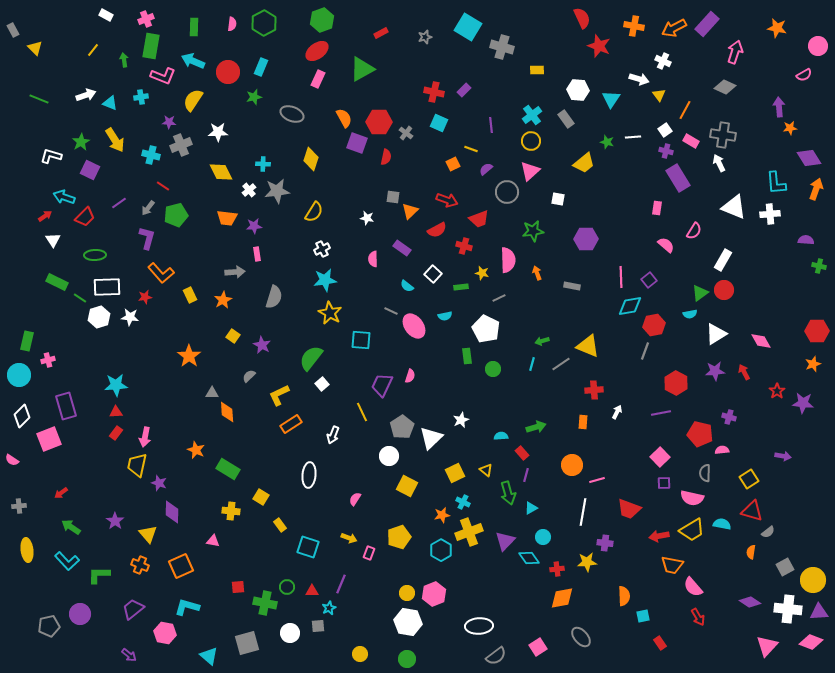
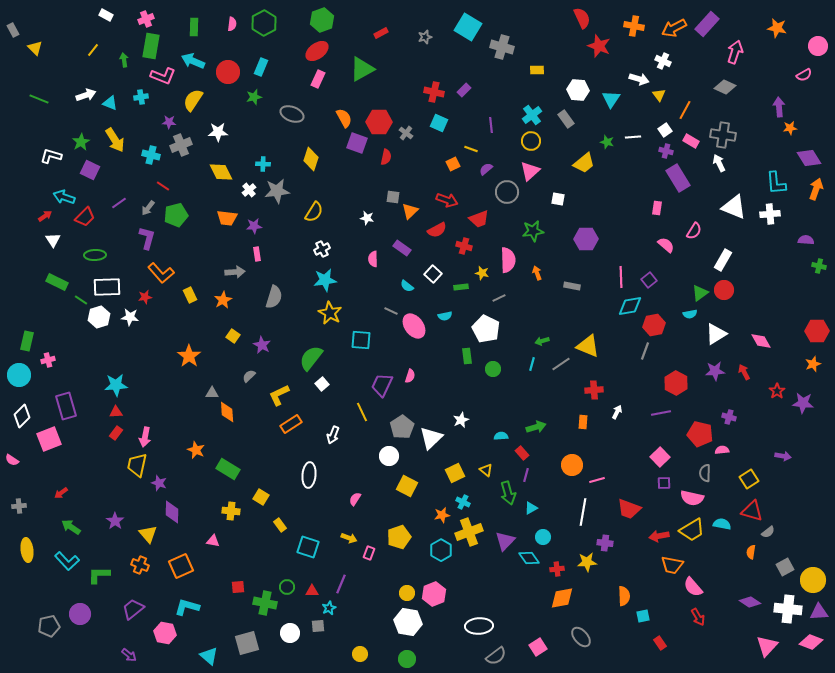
green line at (80, 298): moved 1 px right, 2 px down
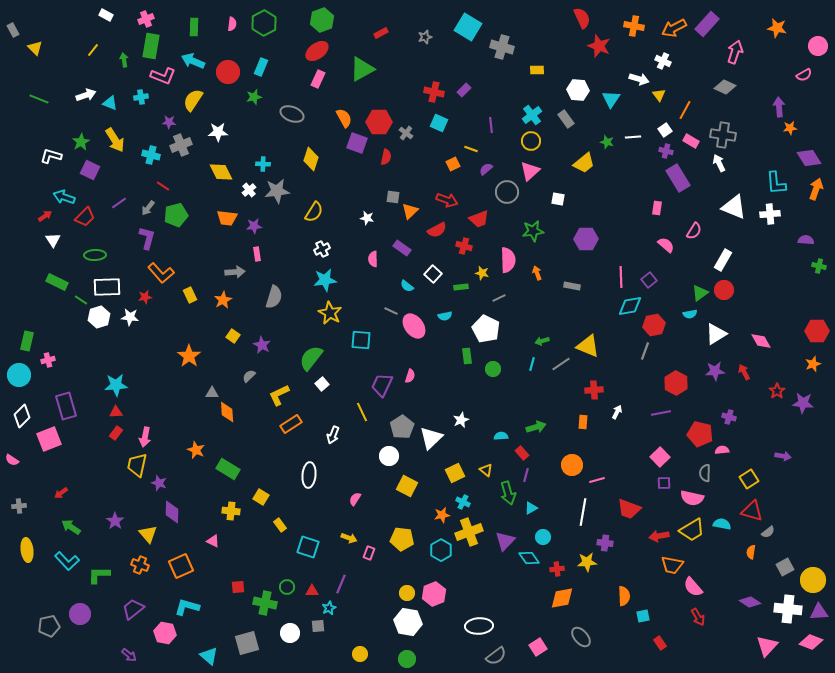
yellow pentagon at (399, 537): moved 3 px right, 2 px down; rotated 25 degrees clockwise
pink triangle at (213, 541): rotated 16 degrees clockwise
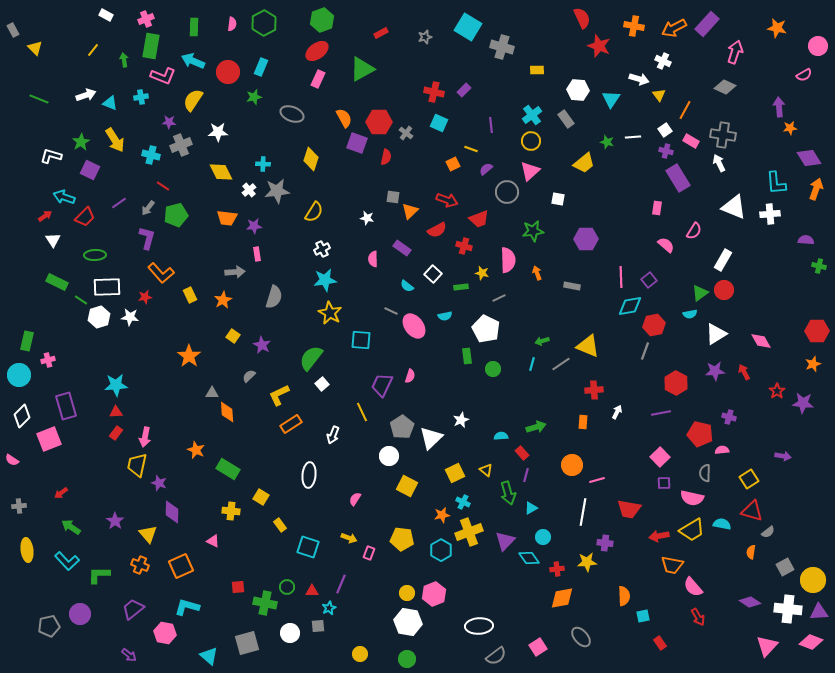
red trapezoid at (629, 509): rotated 10 degrees counterclockwise
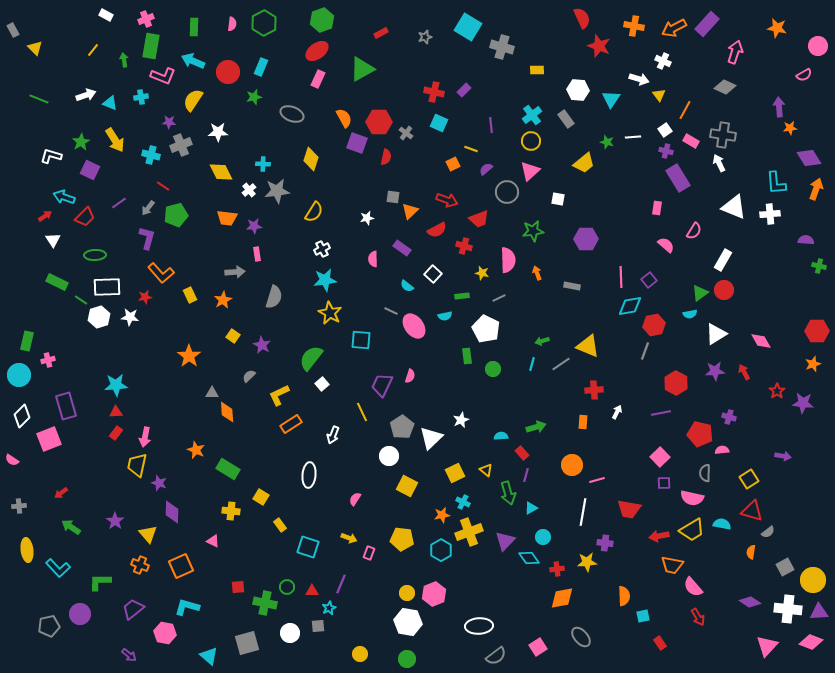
white star at (367, 218): rotated 24 degrees counterclockwise
green rectangle at (461, 287): moved 1 px right, 9 px down
cyan L-shape at (67, 561): moved 9 px left, 7 px down
green L-shape at (99, 575): moved 1 px right, 7 px down
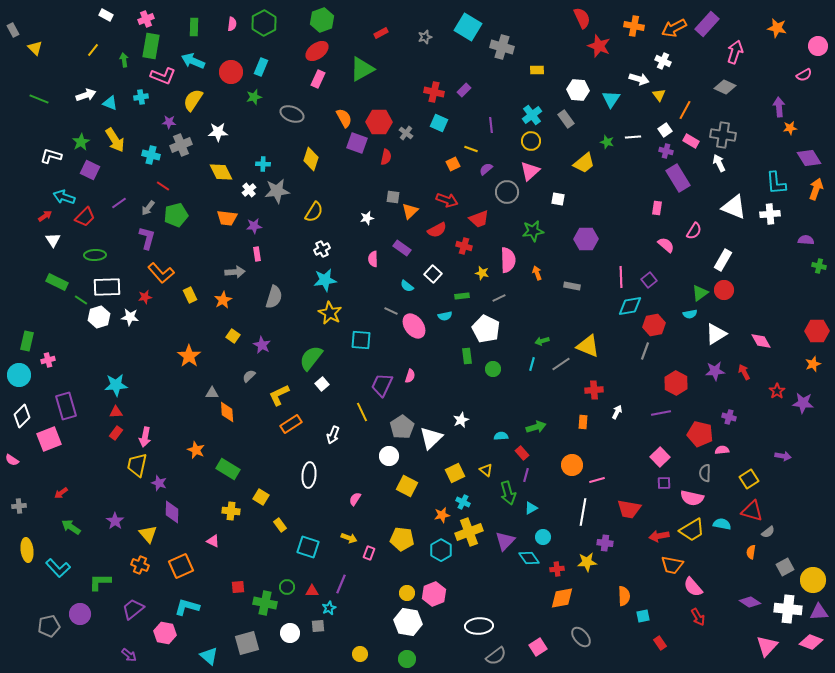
red circle at (228, 72): moved 3 px right
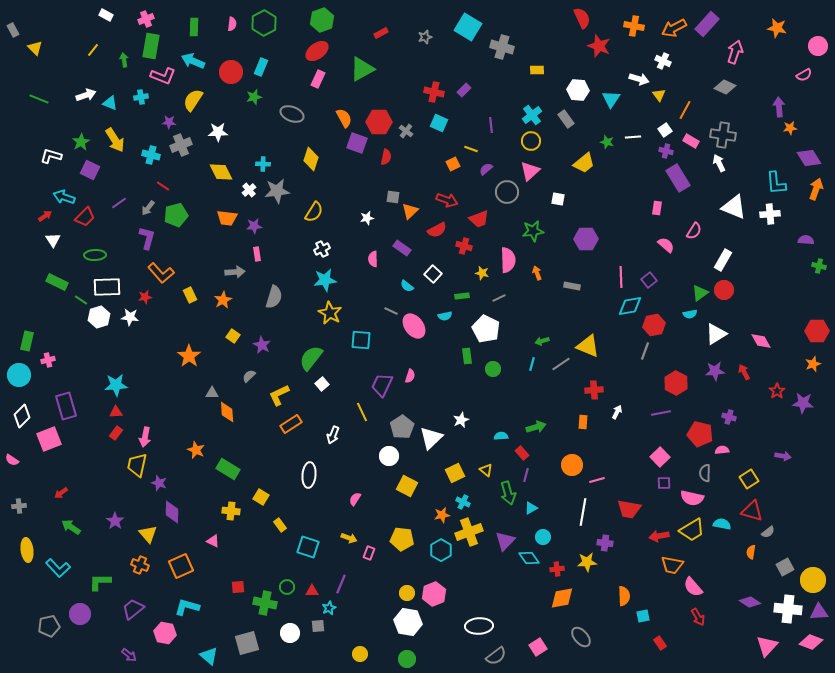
gray cross at (406, 133): moved 2 px up
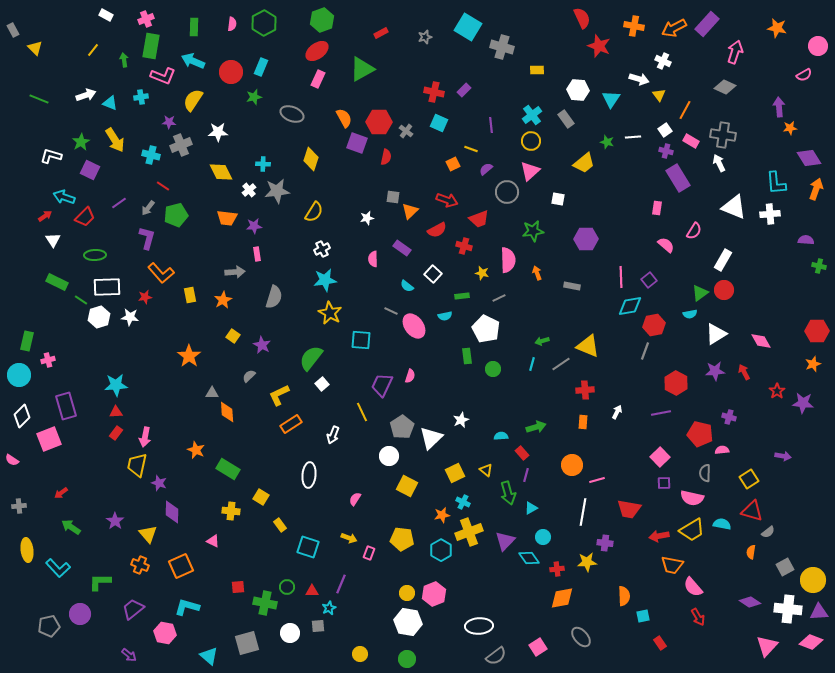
yellow rectangle at (190, 295): rotated 14 degrees clockwise
red cross at (594, 390): moved 9 px left
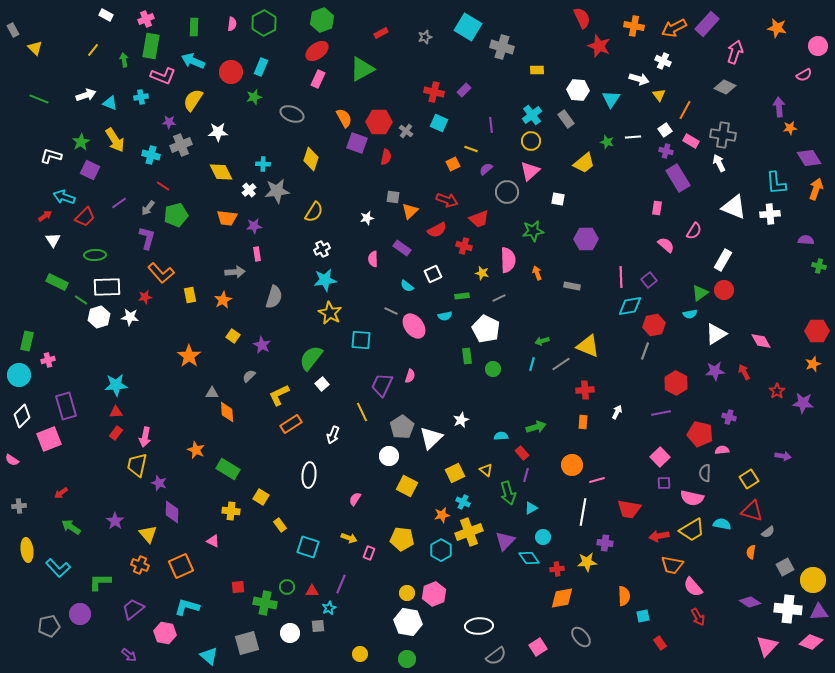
white square at (433, 274): rotated 24 degrees clockwise
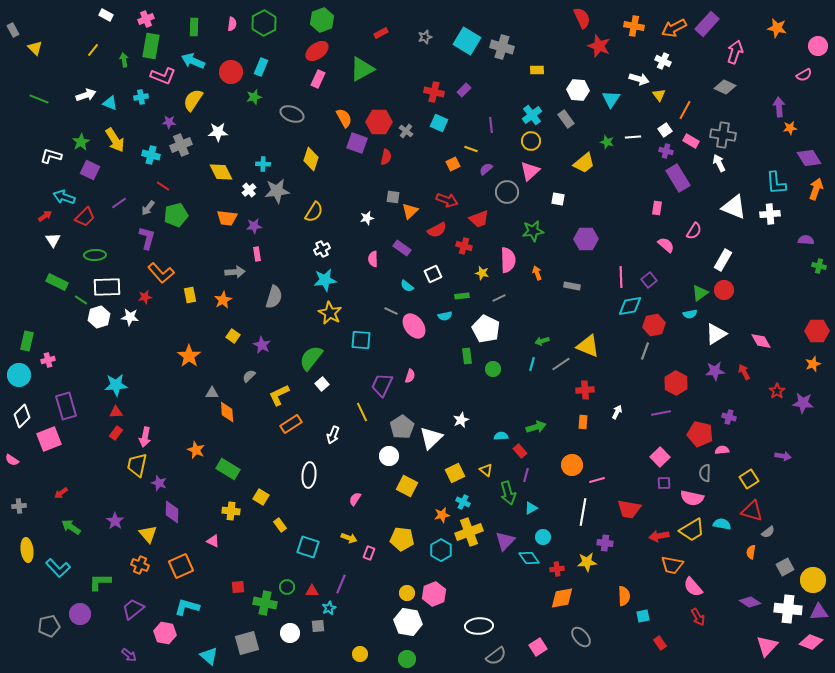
cyan square at (468, 27): moved 1 px left, 14 px down
red rectangle at (522, 453): moved 2 px left, 2 px up
